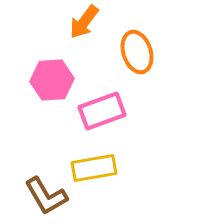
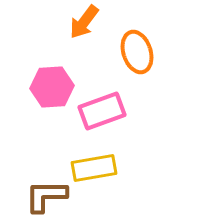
pink hexagon: moved 7 px down
brown L-shape: rotated 120 degrees clockwise
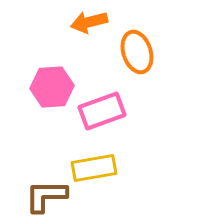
orange arrow: moved 5 px right; rotated 39 degrees clockwise
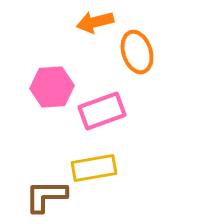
orange arrow: moved 6 px right
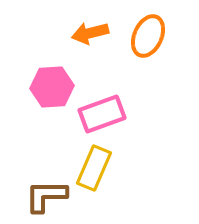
orange arrow: moved 5 px left, 11 px down
orange ellipse: moved 11 px right, 16 px up; rotated 42 degrees clockwise
pink rectangle: moved 3 px down
yellow rectangle: rotated 57 degrees counterclockwise
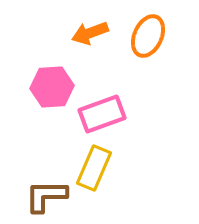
orange arrow: rotated 6 degrees counterclockwise
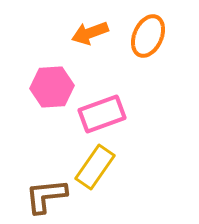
yellow rectangle: moved 1 px right, 1 px up; rotated 12 degrees clockwise
brown L-shape: rotated 6 degrees counterclockwise
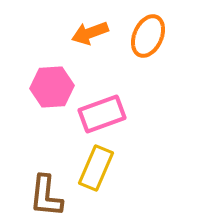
yellow rectangle: moved 1 px right, 1 px down; rotated 12 degrees counterclockwise
brown L-shape: rotated 78 degrees counterclockwise
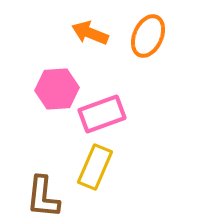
orange arrow: rotated 42 degrees clockwise
pink hexagon: moved 5 px right, 2 px down
yellow rectangle: moved 1 px left, 1 px up
brown L-shape: moved 3 px left, 1 px down
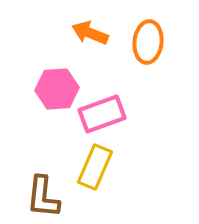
orange ellipse: moved 6 px down; rotated 18 degrees counterclockwise
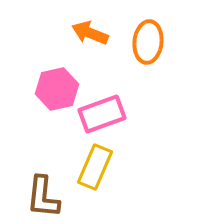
pink hexagon: rotated 9 degrees counterclockwise
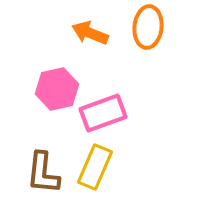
orange ellipse: moved 15 px up
pink rectangle: moved 1 px right, 1 px up
brown L-shape: moved 24 px up
